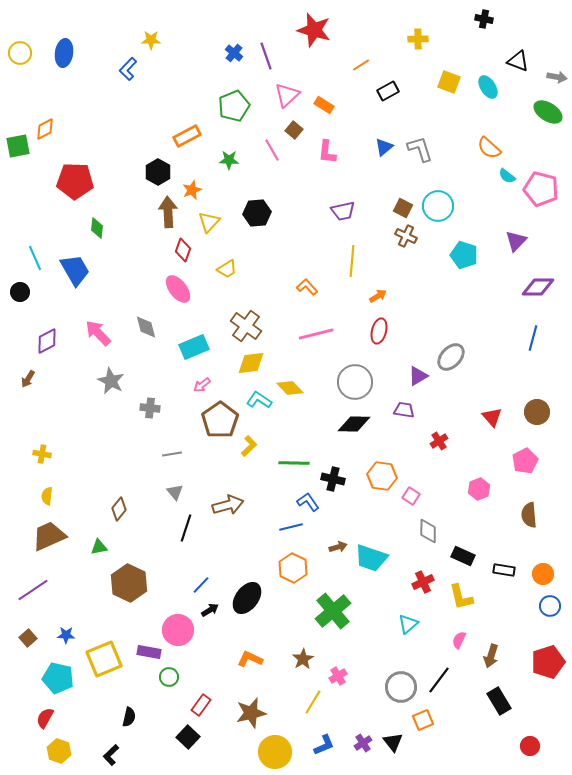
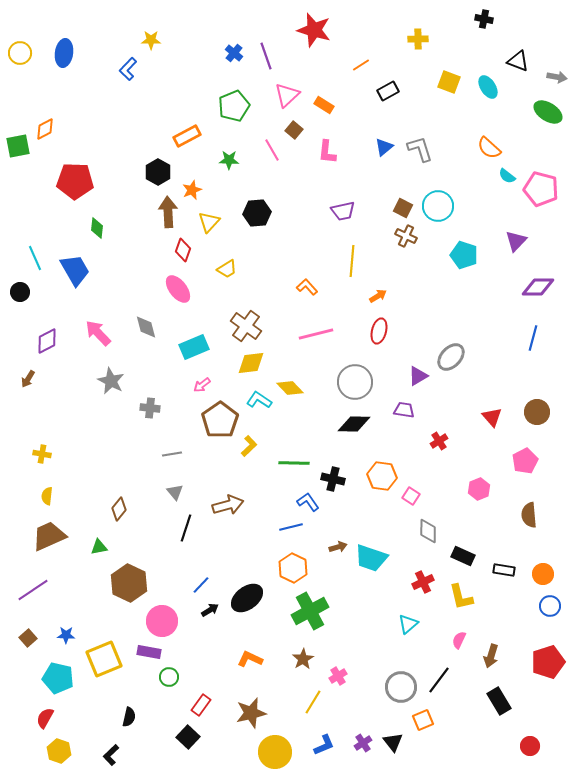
black ellipse at (247, 598): rotated 16 degrees clockwise
green cross at (333, 611): moved 23 px left; rotated 12 degrees clockwise
pink circle at (178, 630): moved 16 px left, 9 px up
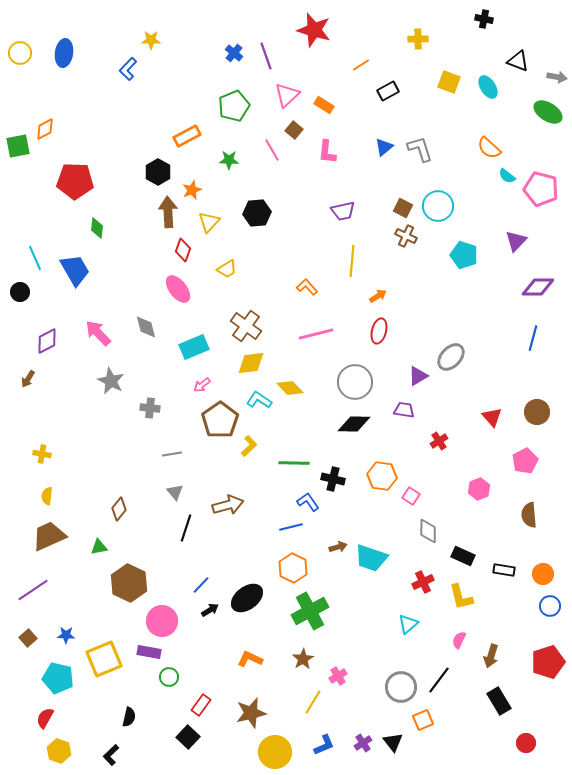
red circle at (530, 746): moved 4 px left, 3 px up
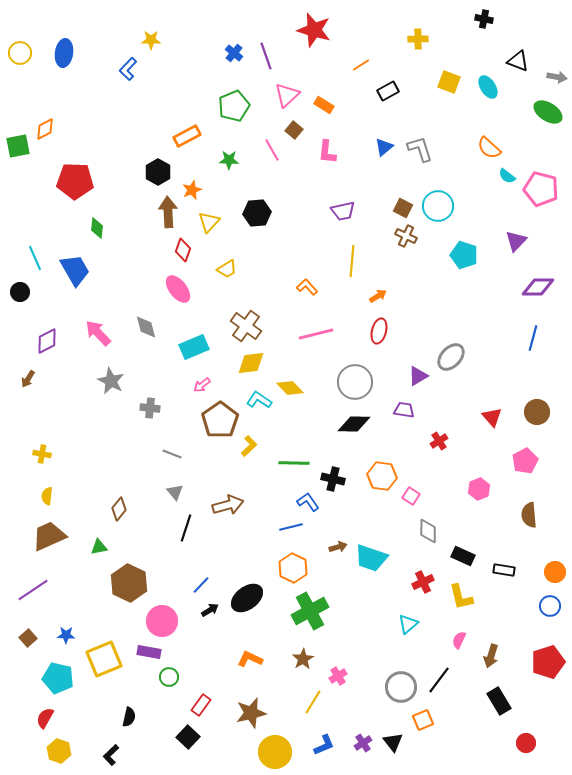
gray line at (172, 454): rotated 30 degrees clockwise
orange circle at (543, 574): moved 12 px right, 2 px up
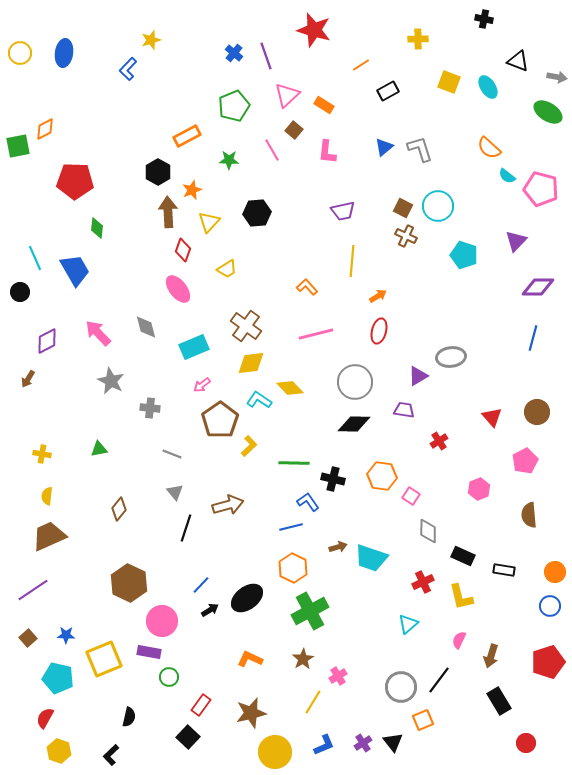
yellow star at (151, 40): rotated 18 degrees counterclockwise
gray ellipse at (451, 357): rotated 40 degrees clockwise
green triangle at (99, 547): moved 98 px up
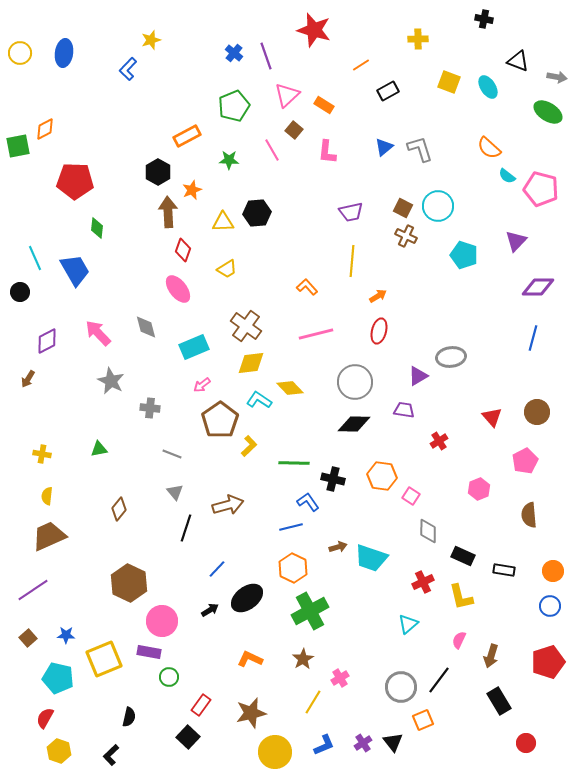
purple trapezoid at (343, 211): moved 8 px right, 1 px down
yellow triangle at (209, 222): moved 14 px right; rotated 45 degrees clockwise
orange circle at (555, 572): moved 2 px left, 1 px up
blue line at (201, 585): moved 16 px right, 16 px up
pink cross at (338, 676): moved 2 px right, 2 px down
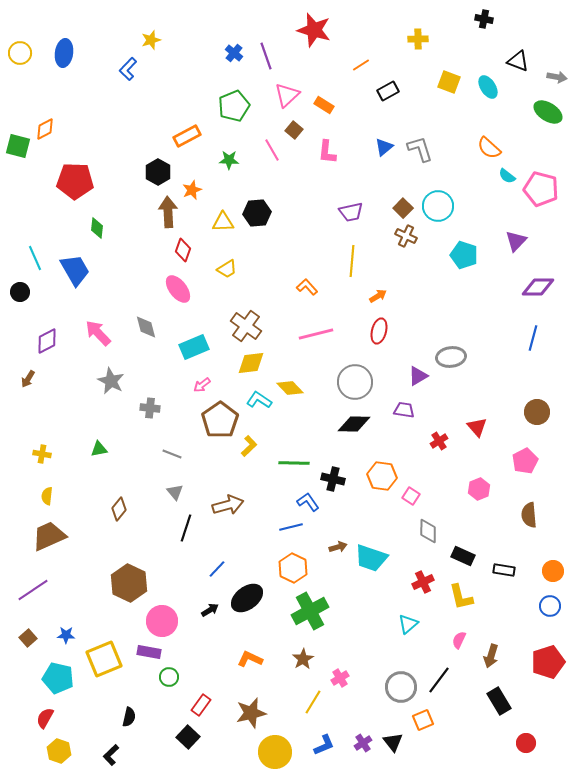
green square at (18, 146): rotated 25 degrees clockwise
brown square at (403, 208): rotated 18 degrees clockwise
red triangle at (492, 417): moved 15 px left, 10 px down
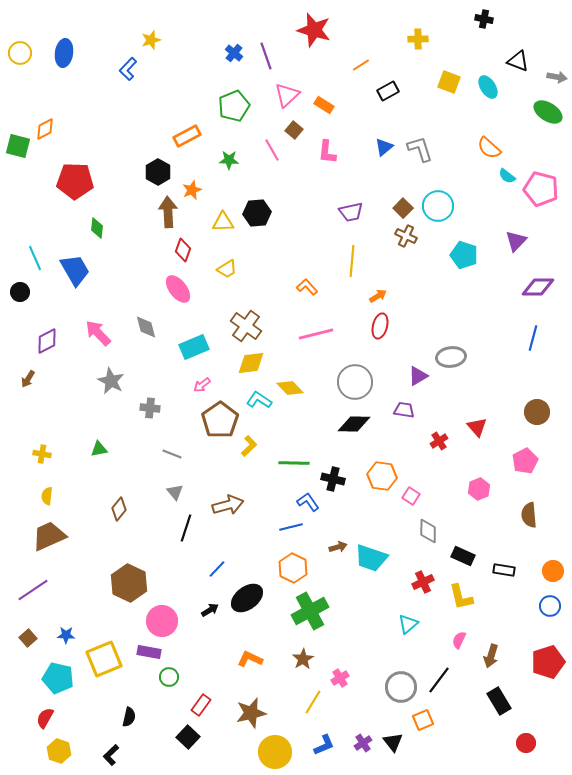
red ellipse at (379, 331): moved 1 px right, 5 px up
